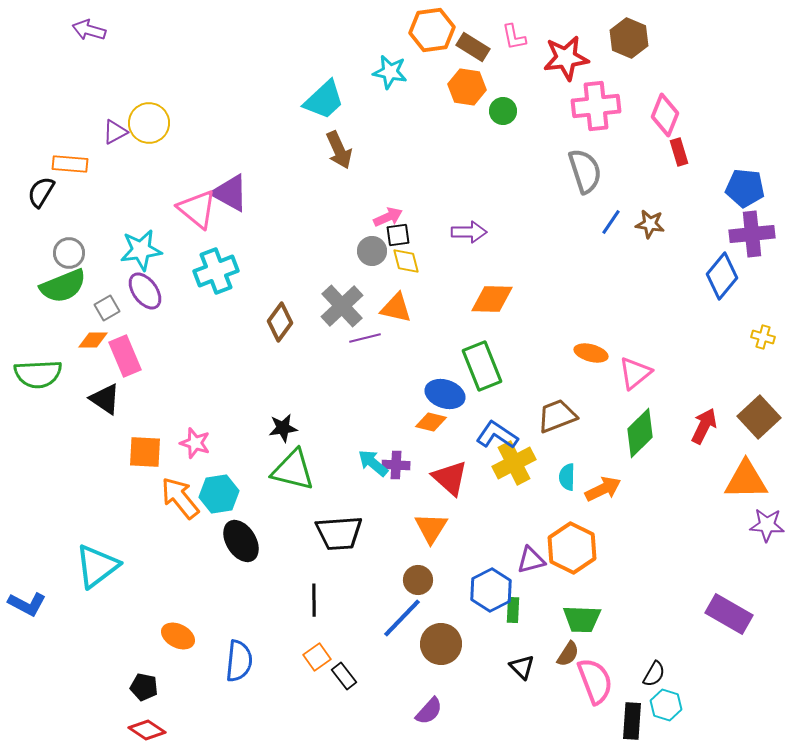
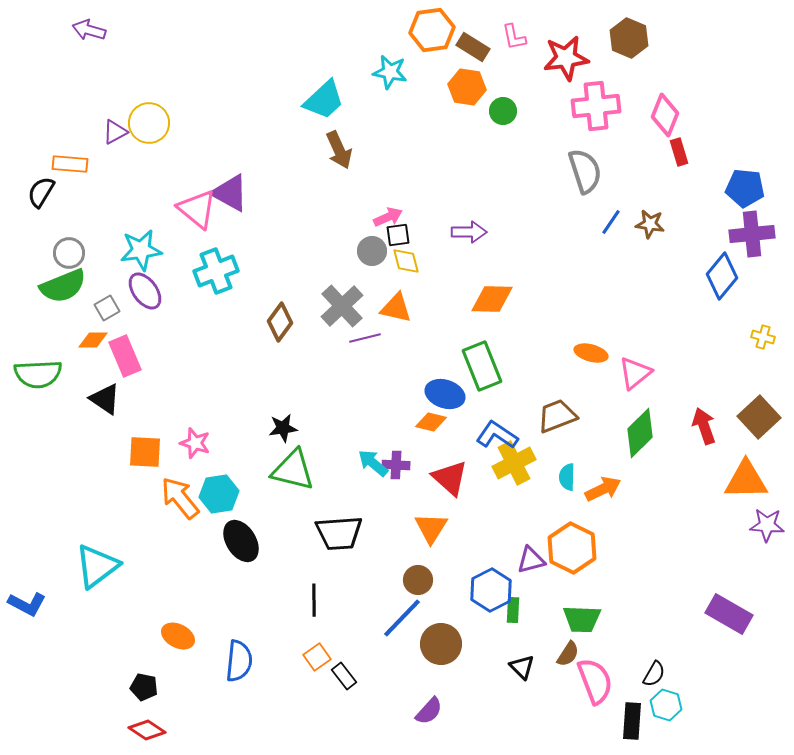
red arrow at (704, 426): rotated 45 degrees counterclockwise
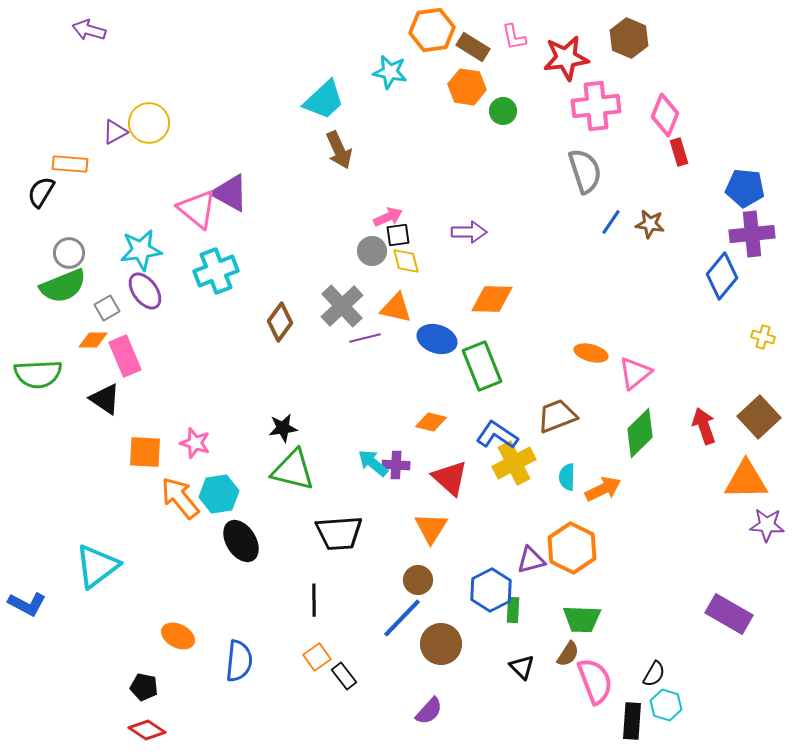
blue ellipse at (445, 394): moved 8 px left, 55 px up
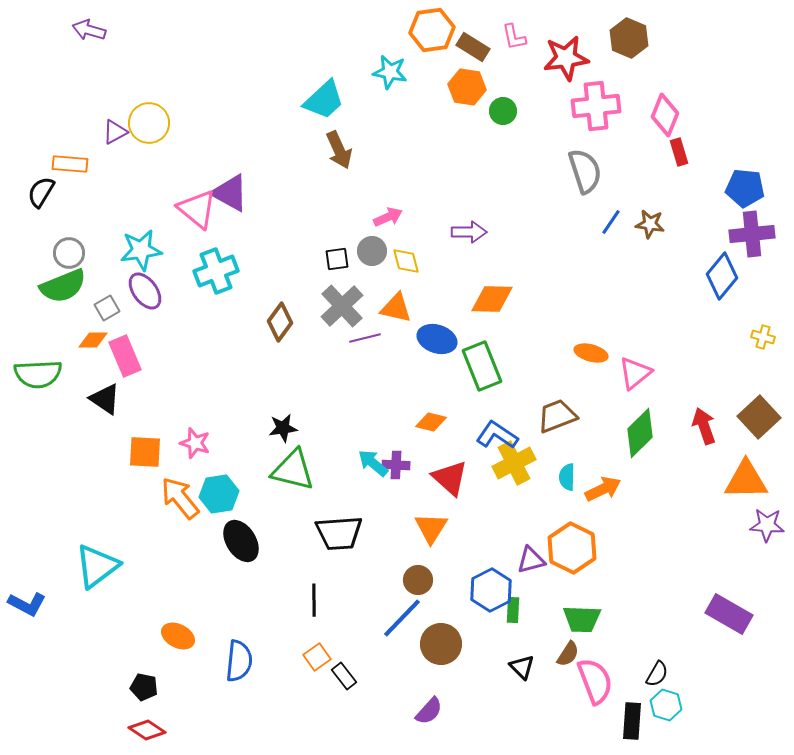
black square at (398, 235): moved 61 px left, 24 px down
black semicircle at (654, 674): moved 3 px right
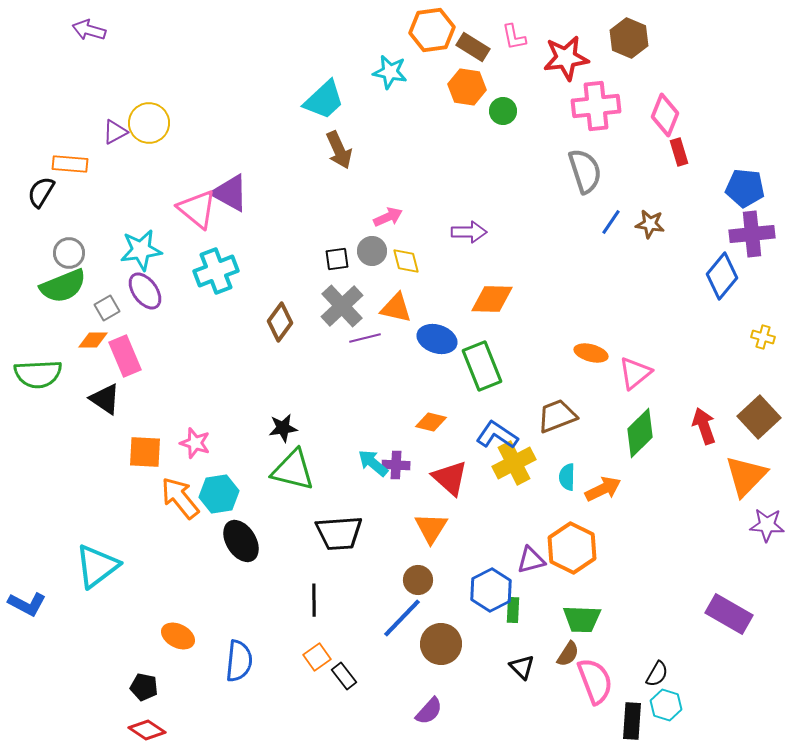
orange triangle at (746, 480): moved 4 px up; rotated 45 degrees counterclockwise
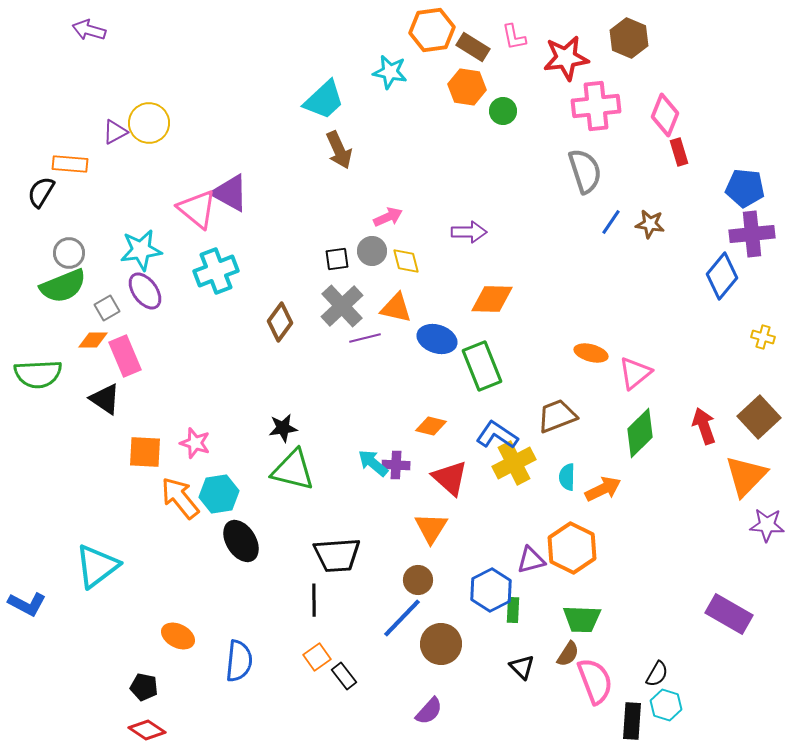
orange diamond at (431, 422): moved 4 px down
black trapezoid at (339, 533): moved 2 px left, 22 px down
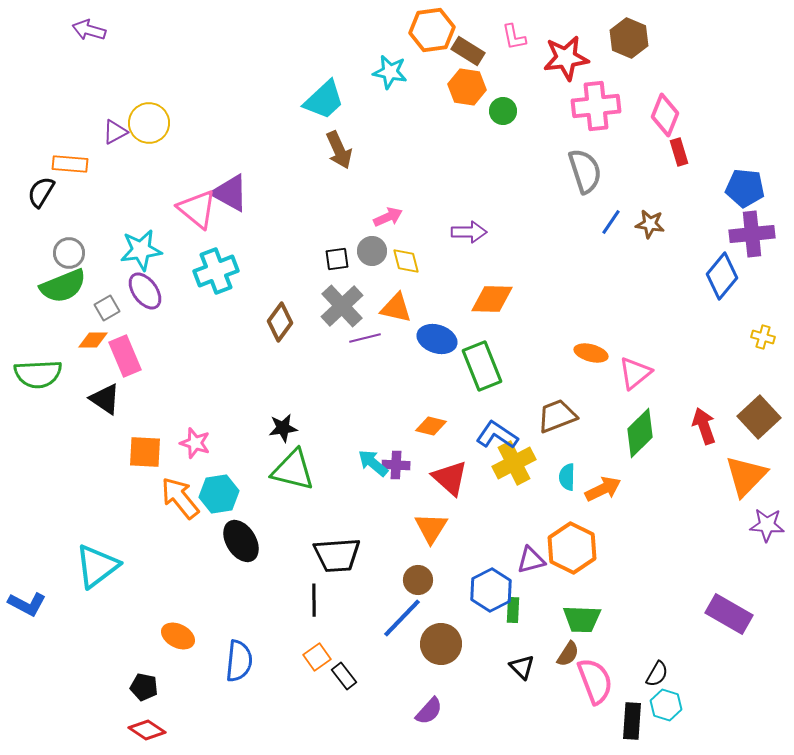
brown rectangle at (473, 47): moved 5 px left, 4 px down
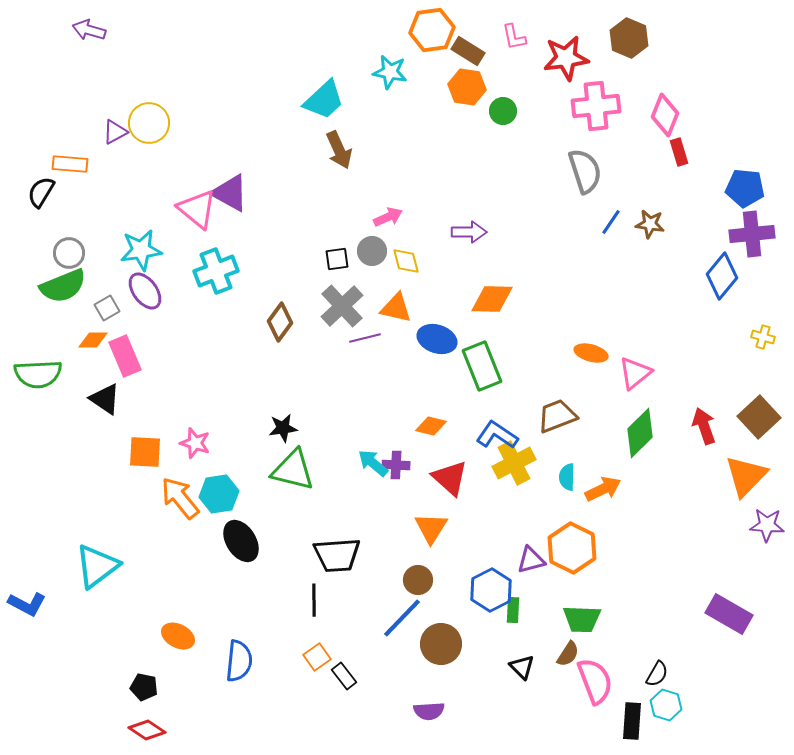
purple semicircle at (429, 711): rotated 44 degrees clockwise
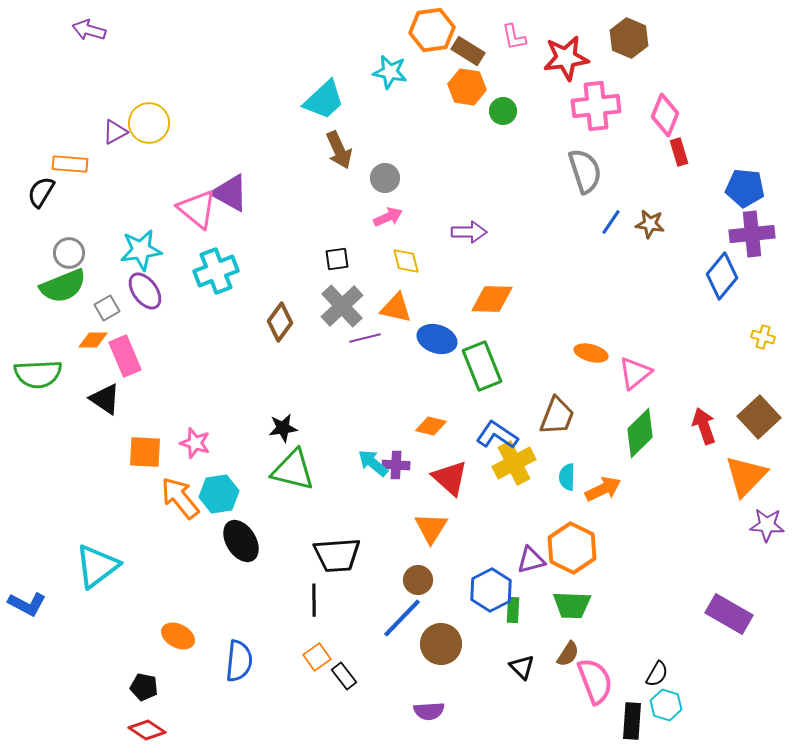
gray circle at (372, 251): moved 13 px right, 73 px up
brown trapezoid at (557, 416): rotated 132 degrees clockwise
green trapezoid at (582, 619): moved 10 px left, 14 px up
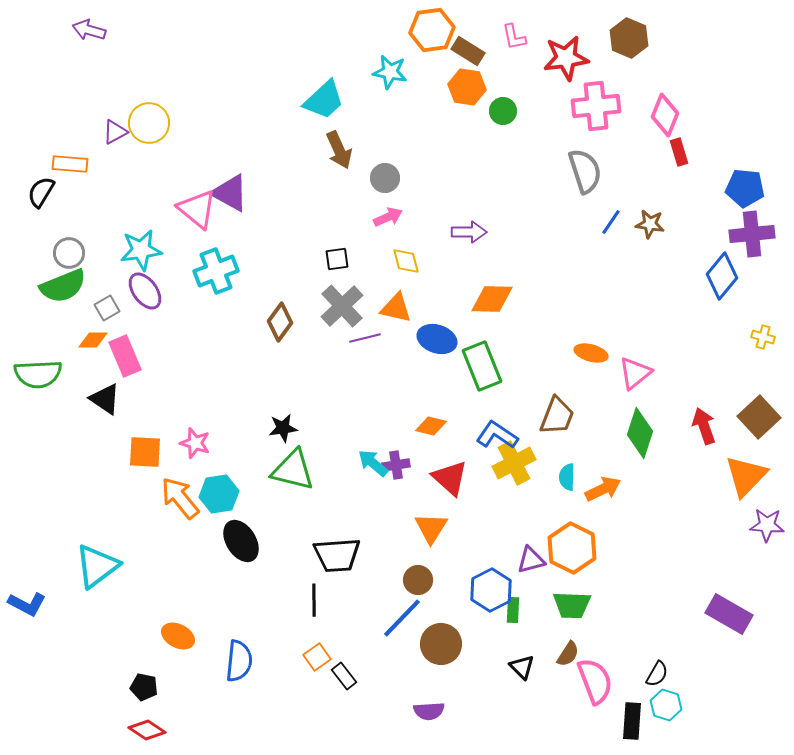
green diamond at (640, 433): rotated 27 degrees counterclockwise
purple cross at (396, 465): rotated 12 degrees counterclockwise
